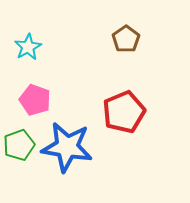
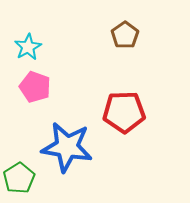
brown pentagon: moved 1 px left, 4 px up
pink pentagon: moved 13 px up
red pentagon: rotated 21 degrees clockwise
green pentagon: moved 33 px down; rotated 12 degrees counterclockwise
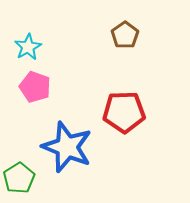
blue star: rotated 12 degrees clockwise
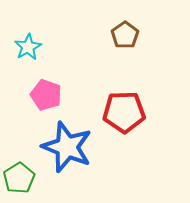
pink pentagon: moved 11 px right, 8 px down
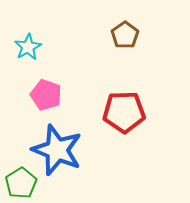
blue star: moved 10 px left, 3 px down
green pentagon: moved 2 px right, 5 px down
